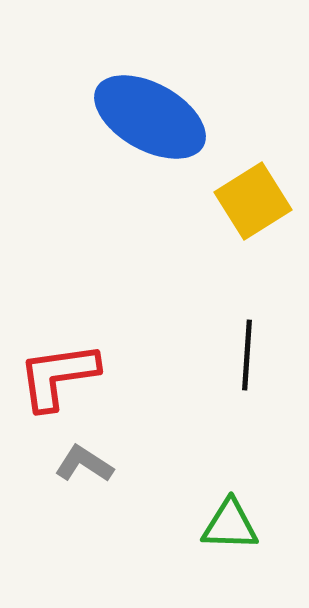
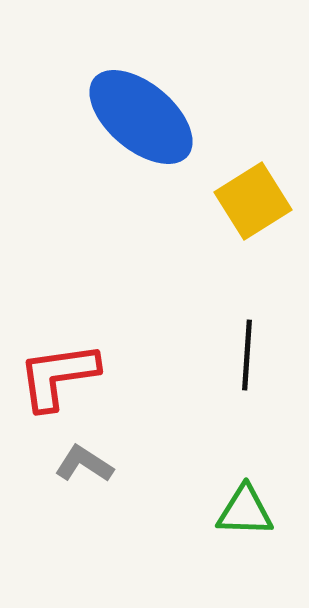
blue ellipse: moved 9 px left; rotated 11 degrees clockwise
green triangle: moved 15 px right, 14 px up
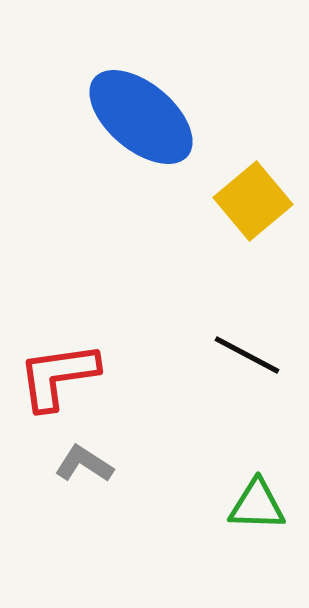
yellow square: rotated 8 degrees counterclockwise
black line: rotated 66 degrees counterclockwise
green triangle: moved 12 px right, 6 px up
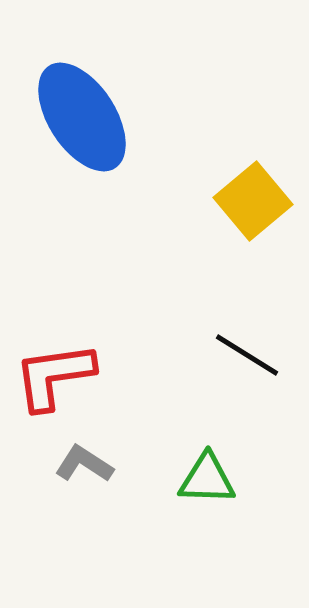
blue ellipse: moved 59 px left; rotated 17 degrees clockwise
black line: rotated 4 degrees clockwise
red L-shape: moved 4 px left
green triangle: moved 50 px left, 26 px up
